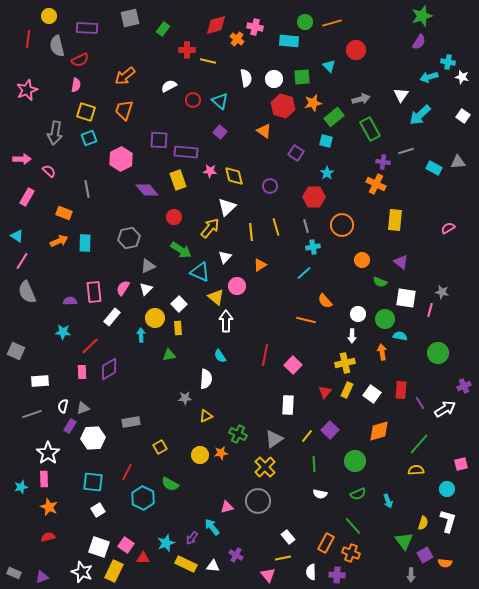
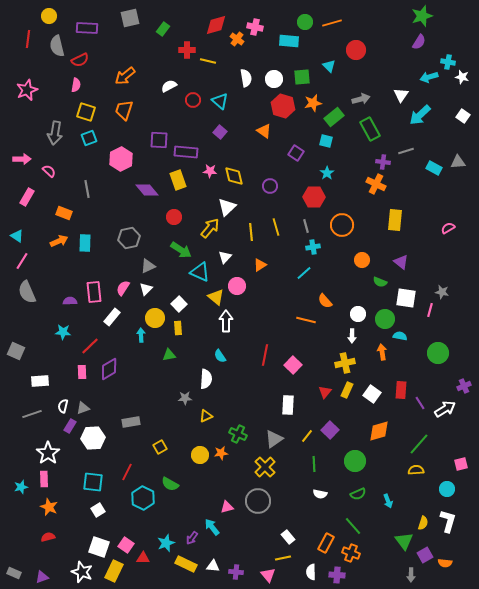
purple cross at (236, 555): moved 17 px down; rotated 24 degrees counterclockwise
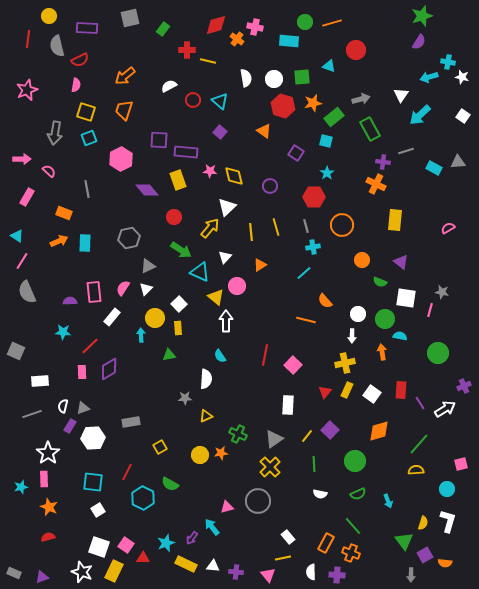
cyan triangle at (329, 66): rotated 24 degrees counterclockwise
yellow cross at (265, 467): moved 5 px right
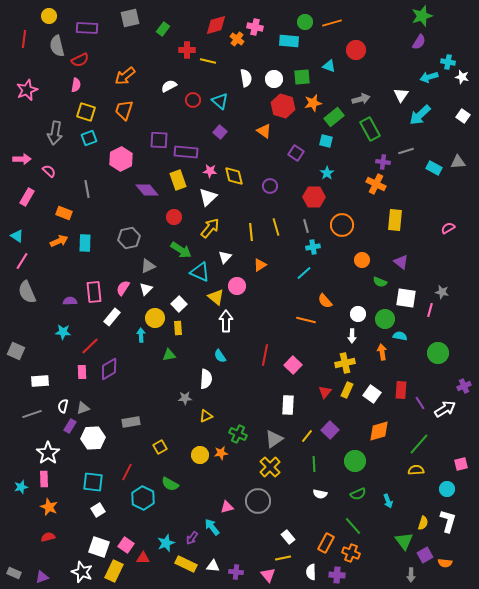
red line at (28, 39): moved 4 px left
white triangle at (227, 207): moved 19 px left, 10 px up
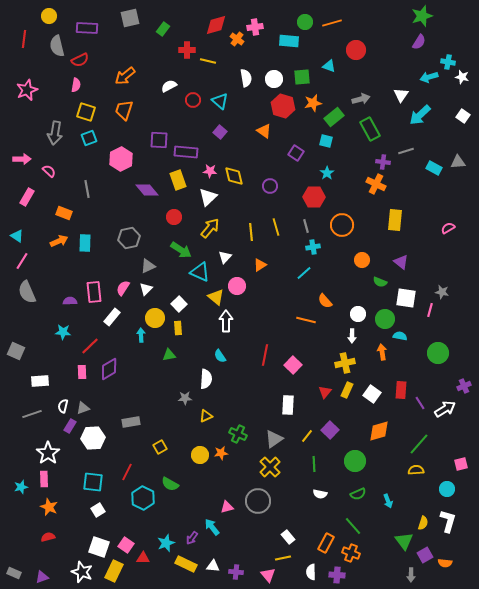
pink cross at (255, 27): rotated 21 degrees counterclockwise
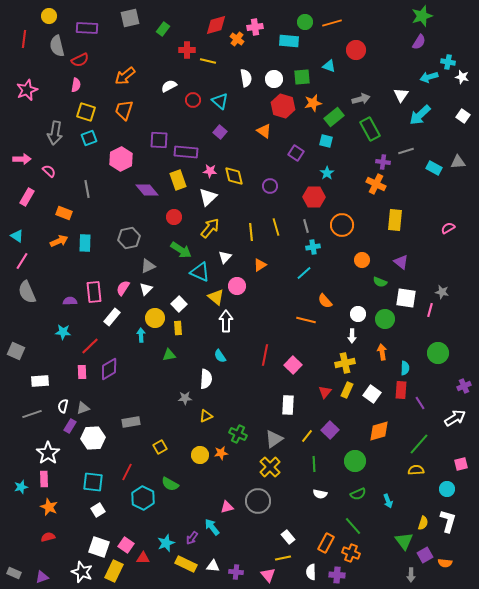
cyan semicircle at (400, 336): moved 5 px right, 32 px down; rotated 80 degrees clockwise
white arrow at (445, 409): moved 10 px right, 9 px down
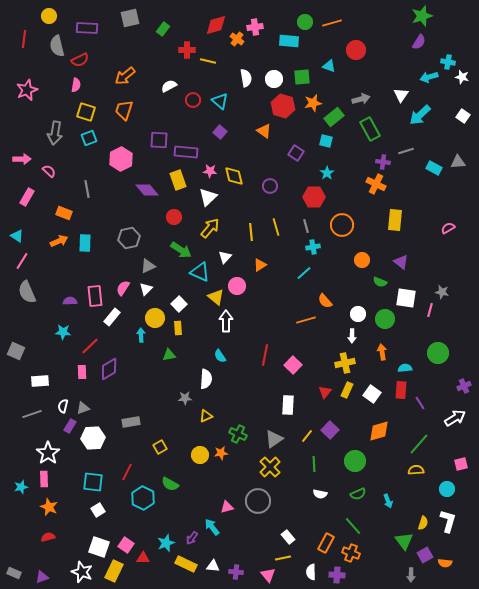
pink rectangle at (94, 292): moved 1 px right, 4 px down
orange line at (306, 320): rotated 30 degrees counterclockwise
cyan semicircle at (405, 368): rotated 96 degrees counterclockwise
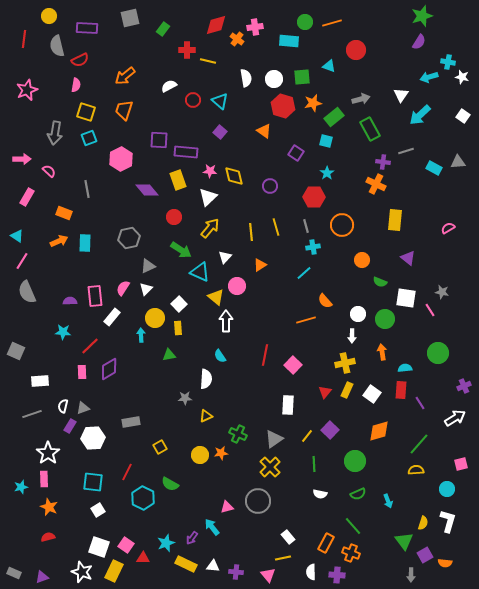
purple triangle at (401, 262): moved 7 px right, 4 px up
pink line at (430, 310): rotated 48 degrees counterclockwise
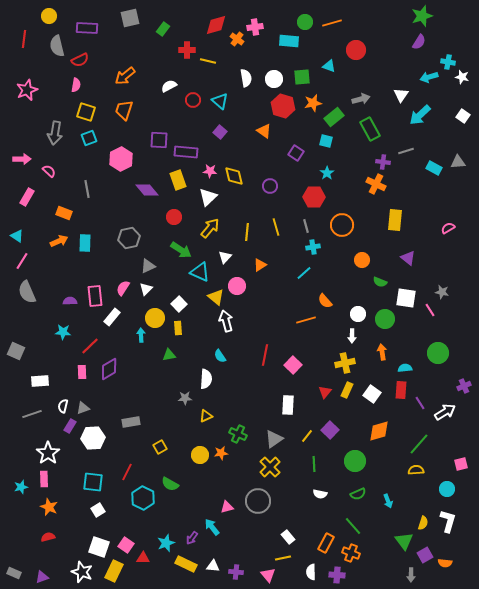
yellow line at (251, 232): moved 4 px left; rotated 12 degrees clockwise
white arrow at (226, 321): rotated 15 degrees counterclockwise
white arrow at (455, 418): moved 10 px left, 6 px up
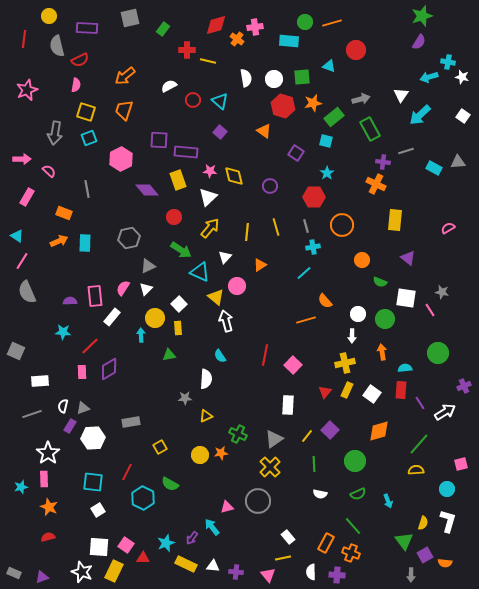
white square at (99, 547): rotated 15 degrees counterclockwise
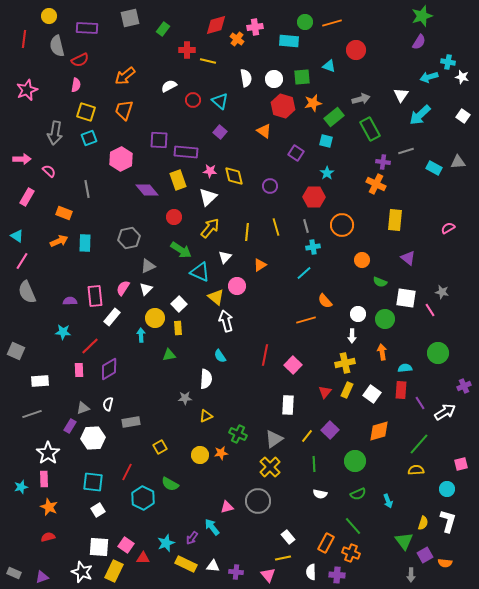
pink rectangle at (82, 372): moved 3 px left, 2 px up
white semicircle at (63, 406): moved 45 px right, 2 px up
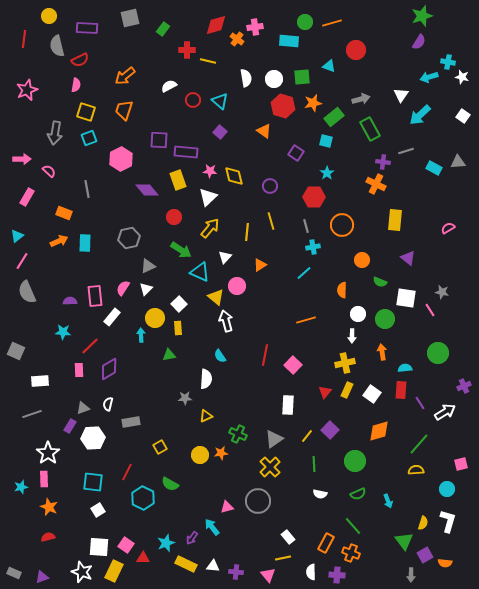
yellow line at (276, 227): moved 5 px left, 6 px up
cyan triangle at (17, 236): rotated 48 degrees clockwise
orange semicircle at (325, 301): moved 17 px right, 11 px up; rotated 42 degrees clockwise
